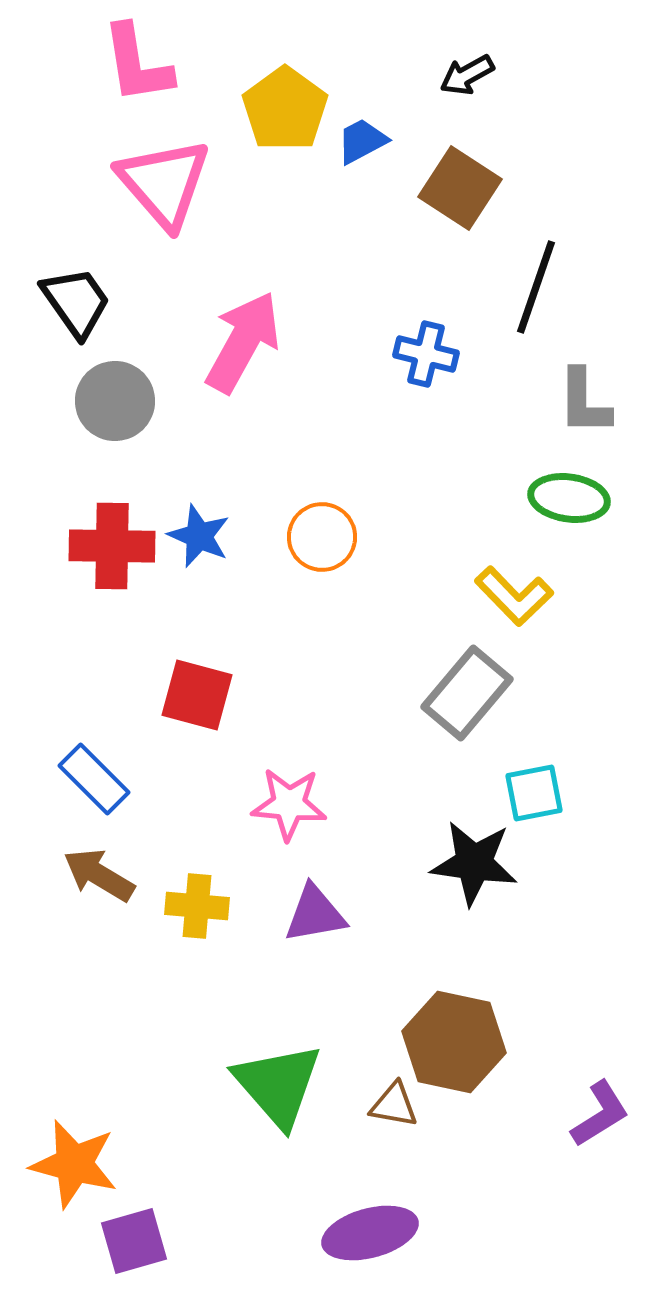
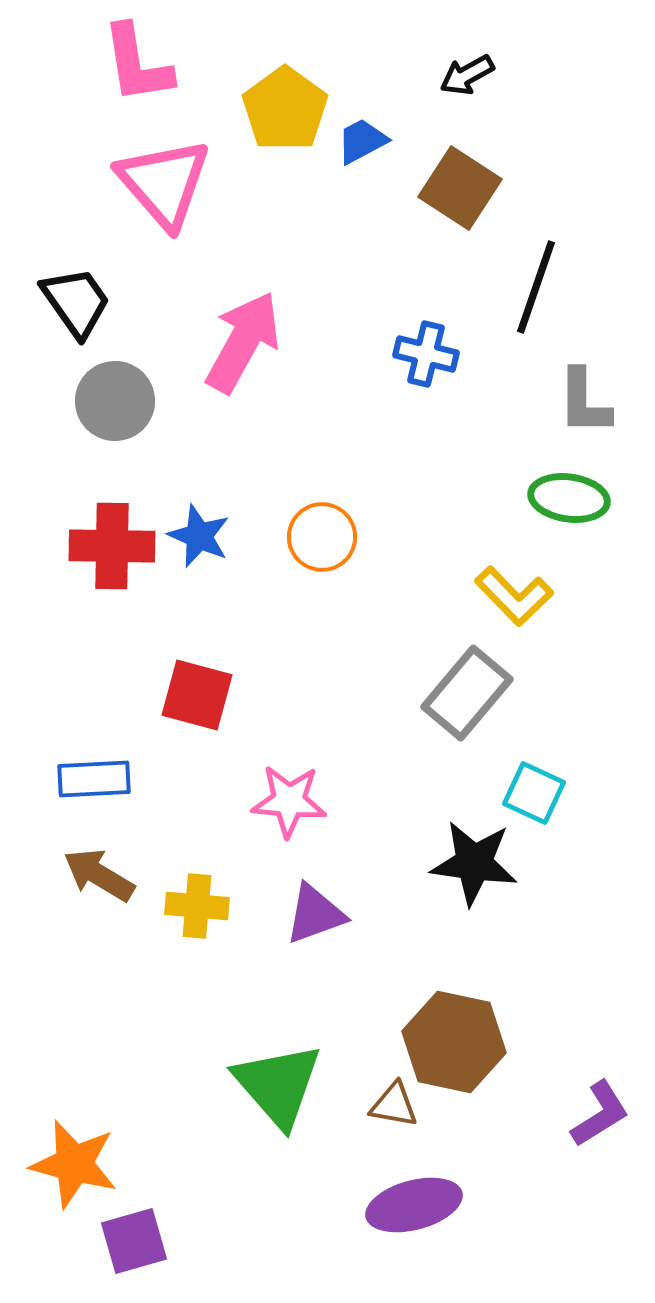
blue rectangle: rotated 48 degrees counterclockwise
cyan square: rotated 36 degrees clockwise
pink star: moved 3 px up
purple triangle: rotated 10 degrees counterclockwise
purple ellipse: moved 44 px right, 28 px up
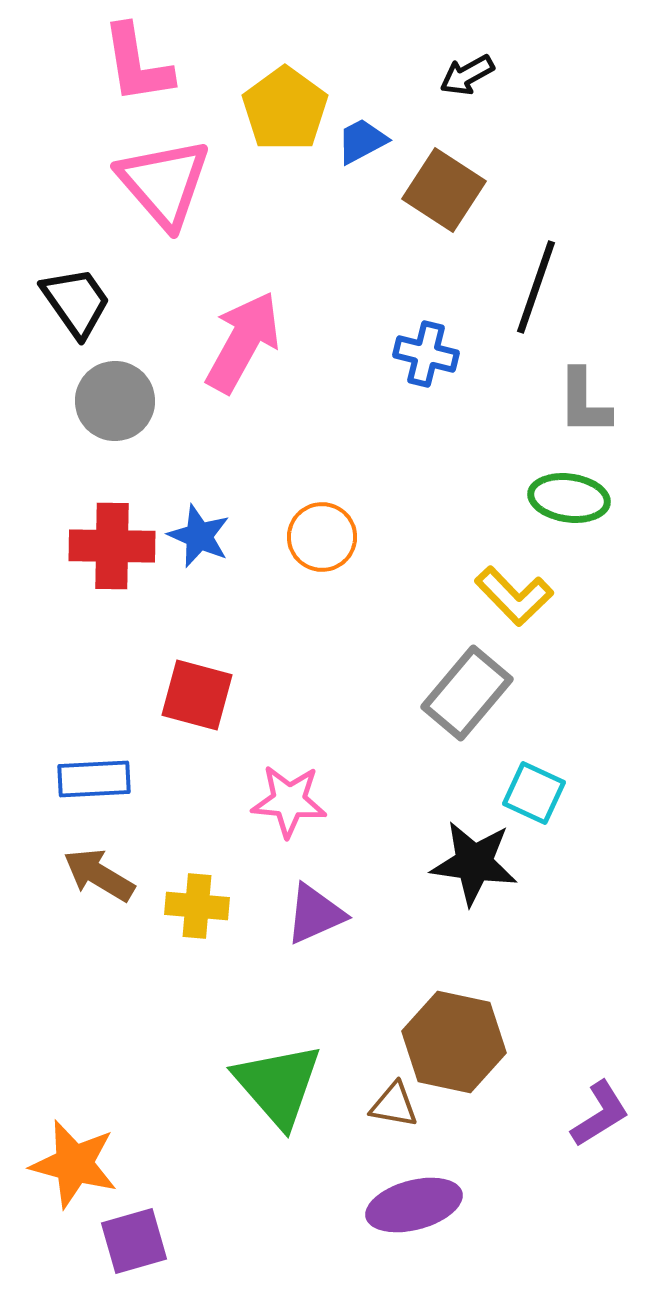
brown square: moved 16 px left, 2 px down
purple triangle: rotated 4 degrees counterclockwise
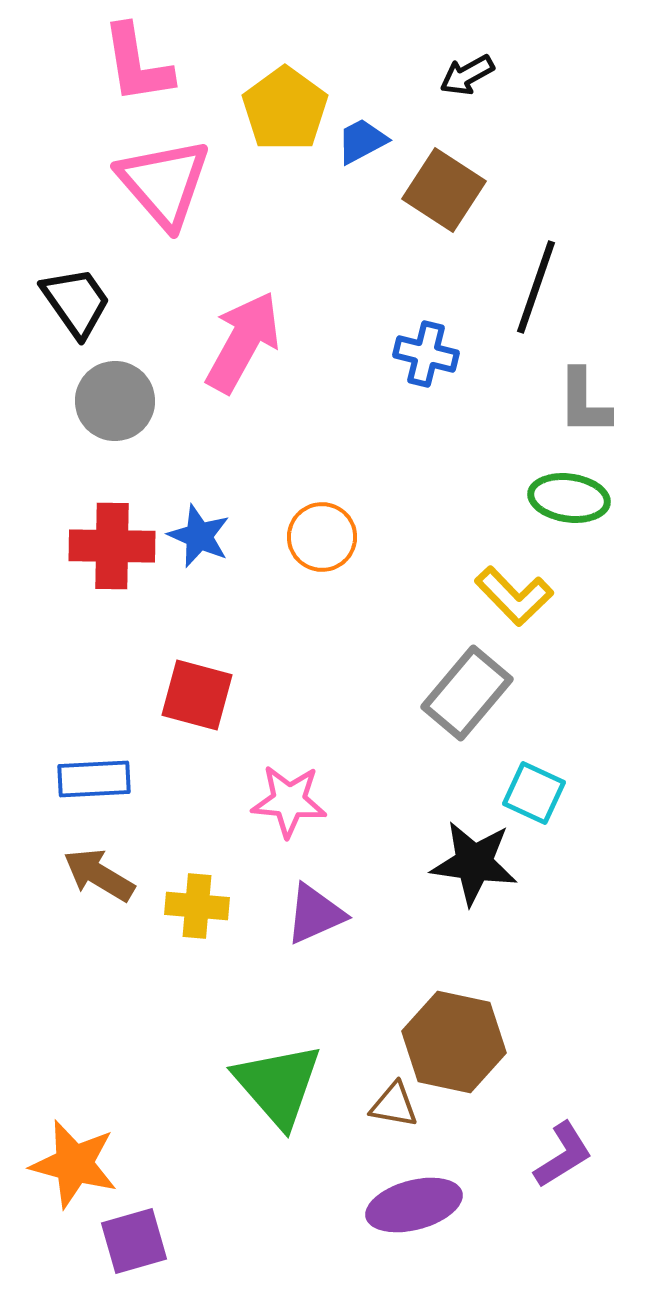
purple L-shape: moved 37 px left, 41 px down
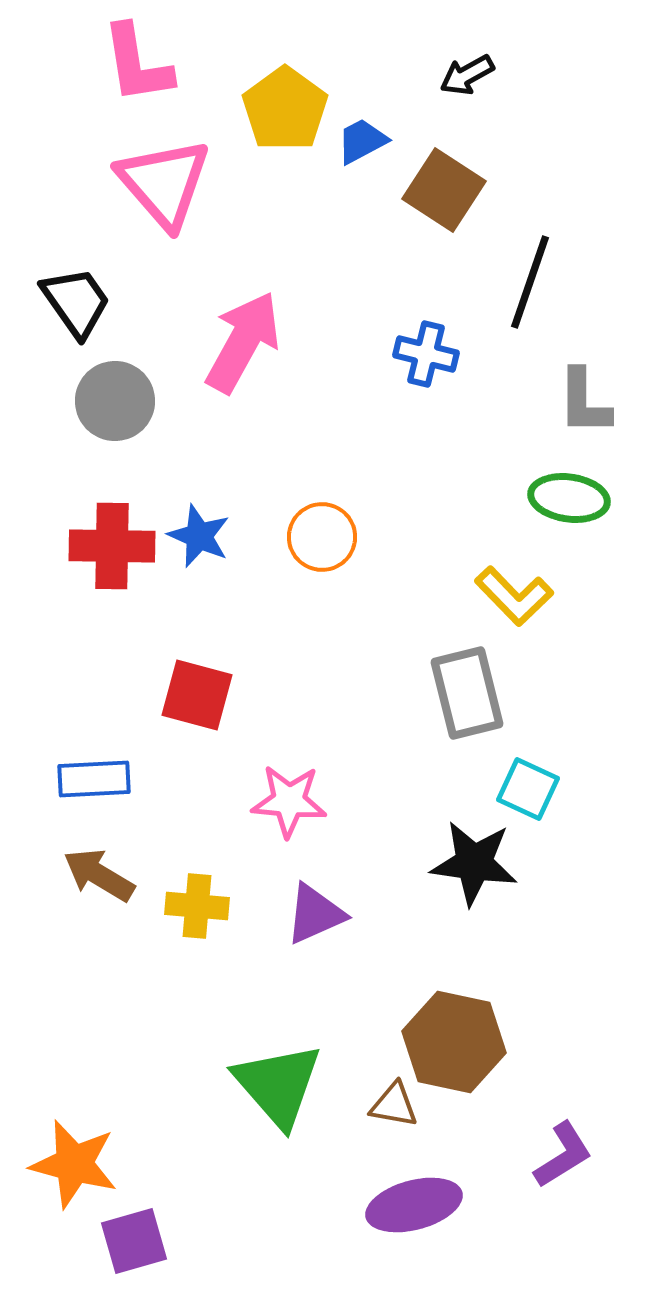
black line: moved 6 px left, 5 px up
gray rectangle: rotated 54 degrees counterclockwise
cyan square: moved 6 px left, 4 px up
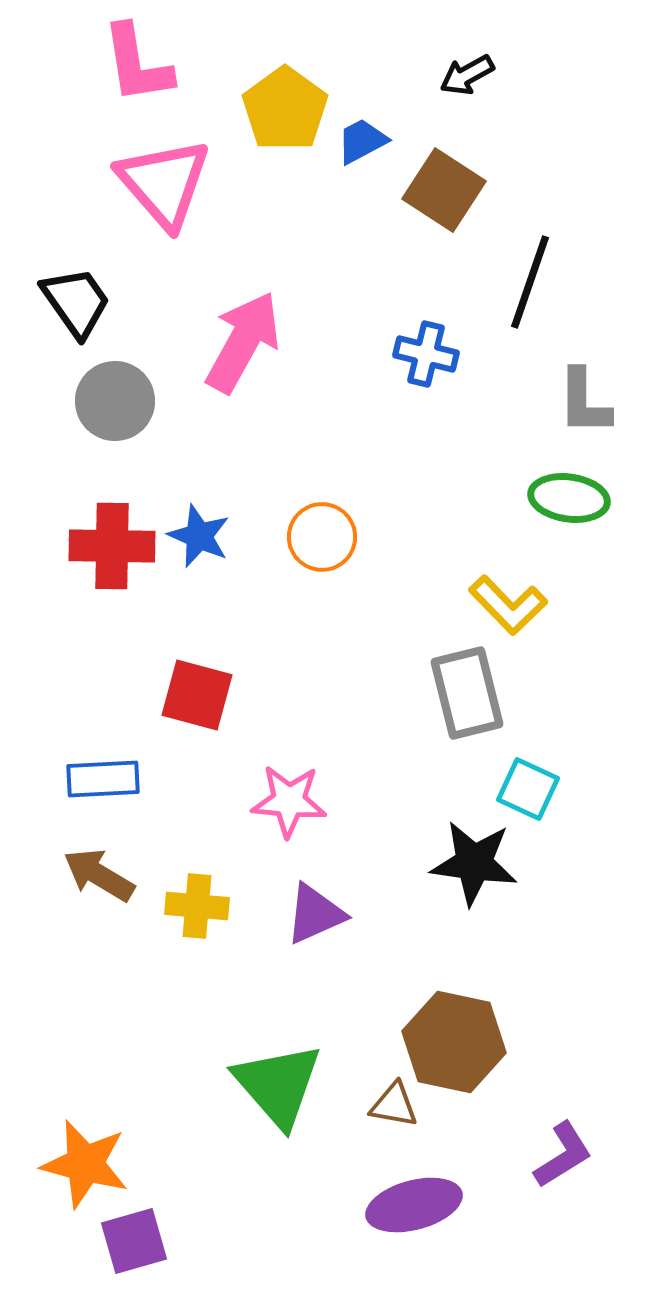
yellow L-shape: moved 6 px left, 9 px down
blue rectangle: moved 9 px right
orange star: moved 11 px right
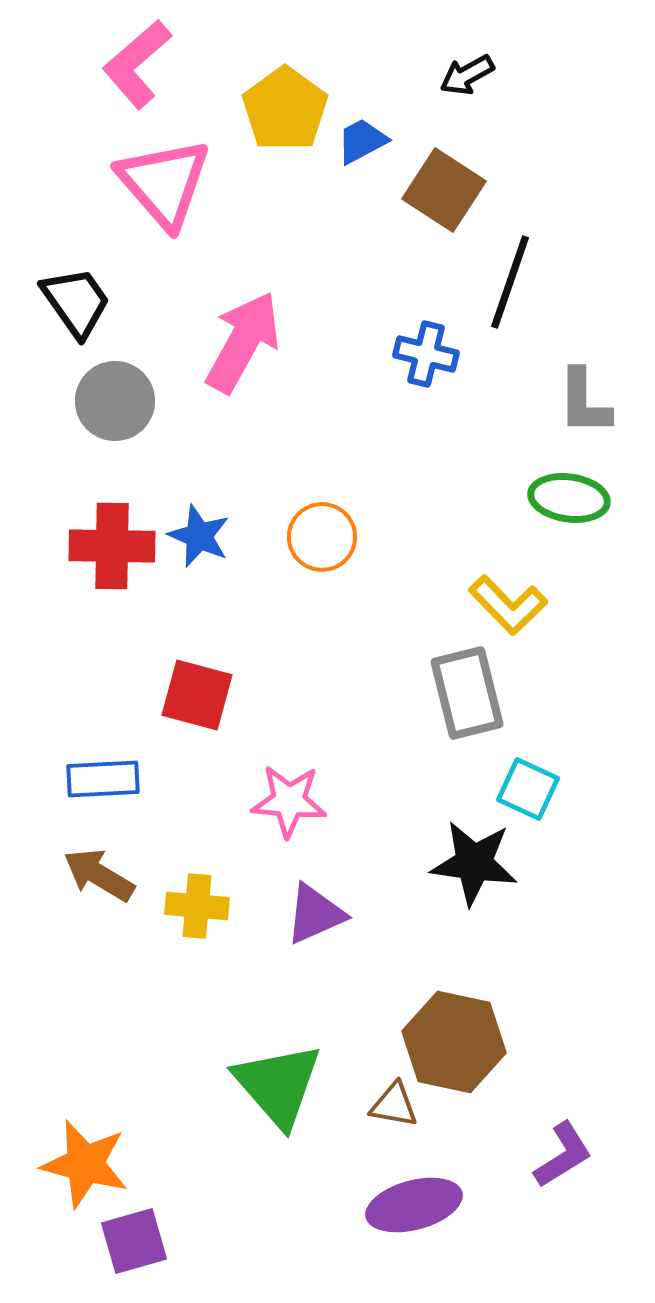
pink L-shape: rotated 58 degrees clockwise
black line: moved 20 px left
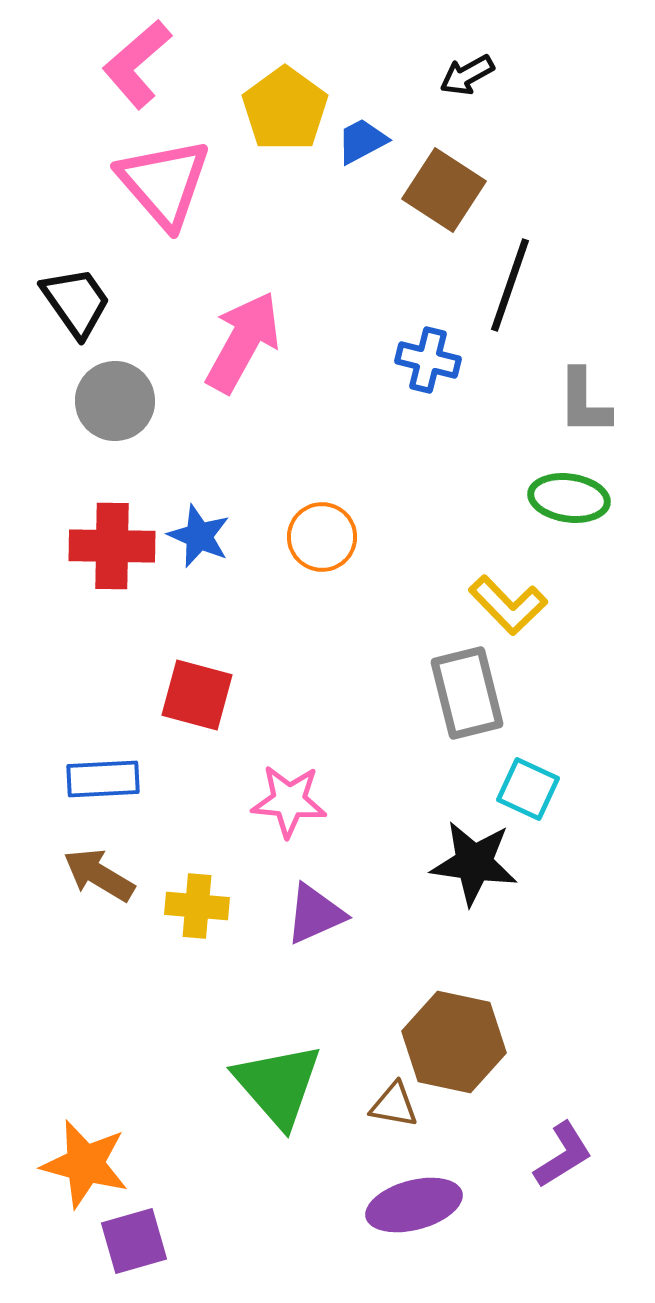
black line: moved 3 px down
blue cross: moved 2 px right, 6 px down
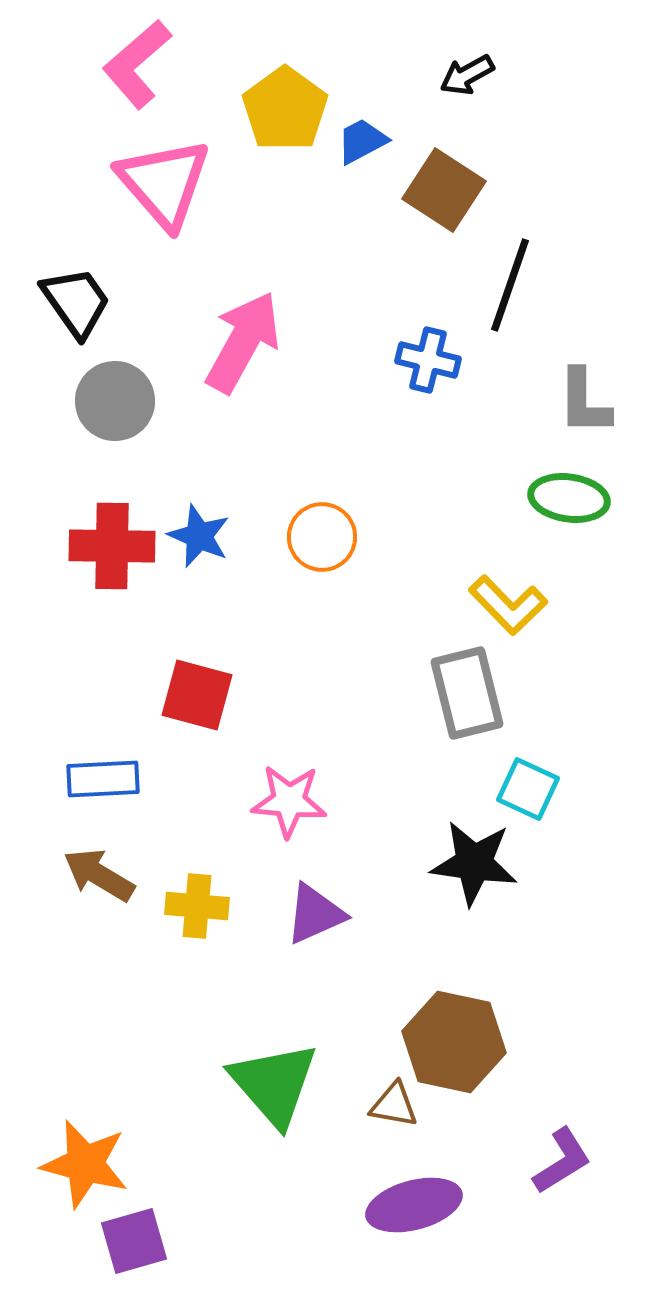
green triangle: moved 4 px left, 1 px up
purple L-shape: moved 1 px left, 6 px down
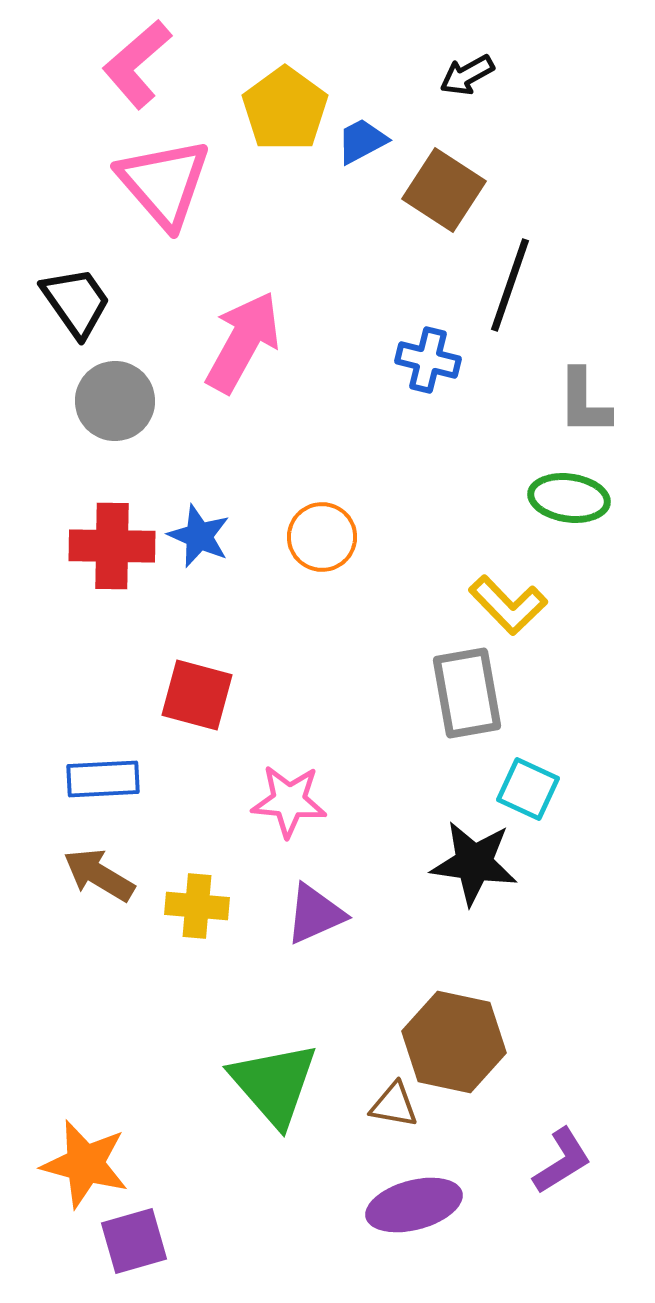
gray rectangle: rotated 4 degrees clockwise
